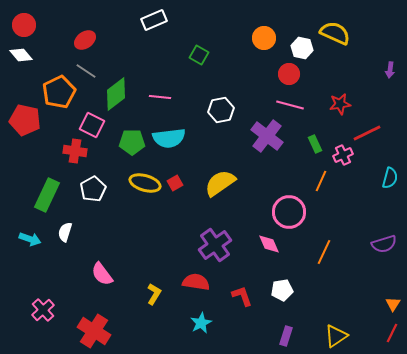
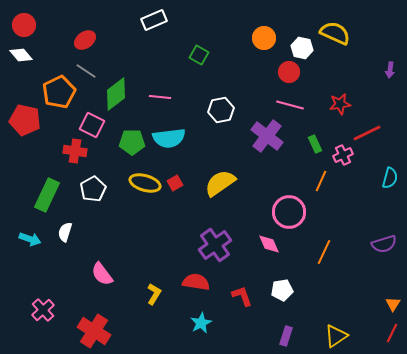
red circle at (289, 74): moved 2 px up
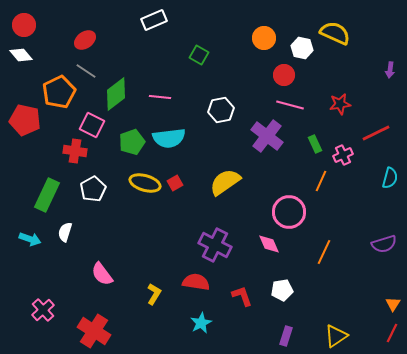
red circle at (289, 72): moved 5 px left, 3 px down
red line at (367, 133): moved 9 px right
green pentagon at (132, 142): rotated 20 degrees counterclockwise
yellow semicircle at (220, 183): moved 5 px right, 1 px up
purple cross at (215, 245): rotated 28 degrees counterclockwise
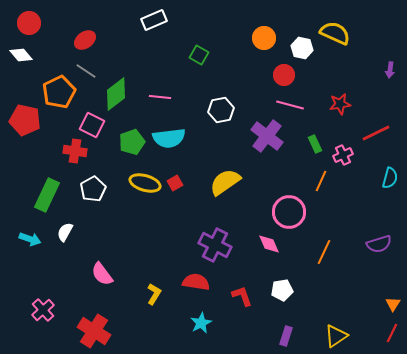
red circle at (24, 25): moved 5 px right, 2 px up
white semicircle at (65, 232): rotated 12 degrees clockwise
purple semicircle at (384, 244): moved 5 px left
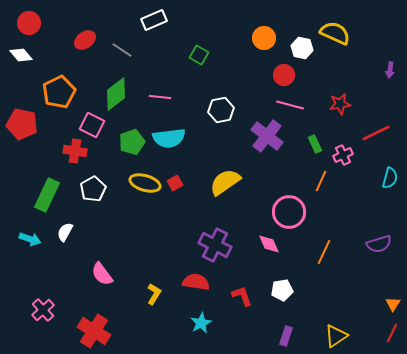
gray line at (86, 71): moved 36 px right, 21 px up
red pentagon at (25, 120): moved 3 px left, 4 px down
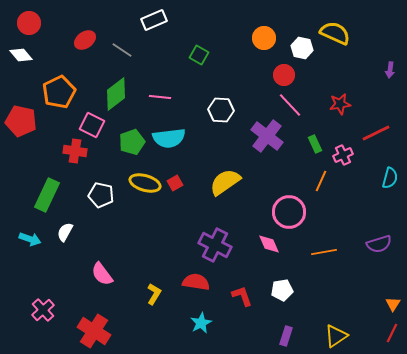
pink line at (290, 105): rotated 32 degrees clockwise
white hexagon at (221, 110): rotated 15 degrees clockwise
red pentagon at (22, 124): moved 1 px left, 3 px up
white pentagon at (93, 189): moved 8 px right, 6 px down; rotated 30 degrees counterclockwise
orange line at (324, 252): rotated 55 degrees clockwise
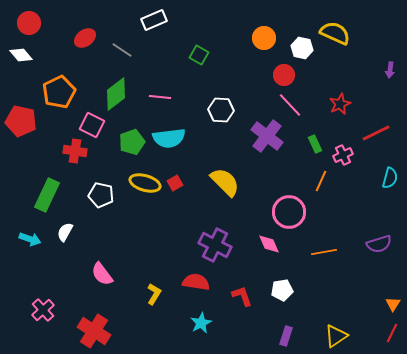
red ellipse at (85, 40): moved 2 px up
red star at (340, 104): rotated 15 degrees counterclockwise
yellow semicircle at (225, 182): rotated 80 degrees clockwise
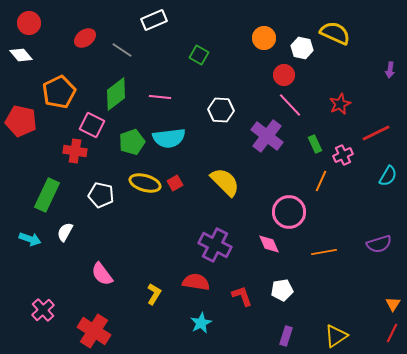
cyan semicircle at (390, 178): moved 2 px left, 2 px up; rotated 15 degrees clockwise
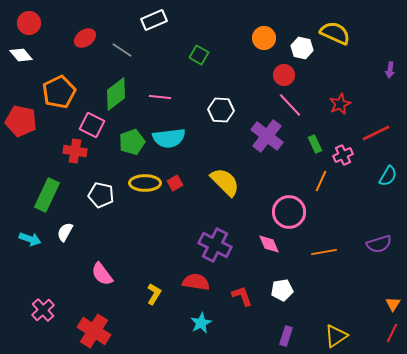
yellow ellipse at (145, 183): rotated 16 degrees counterclockwise
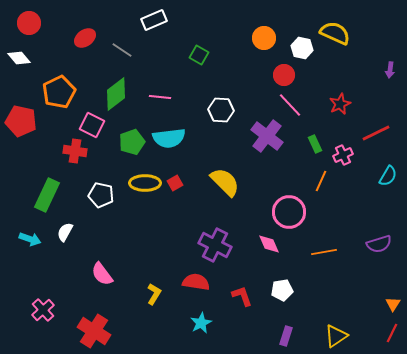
white diamond at (21, 55): moved 2 px left, 3 px down
